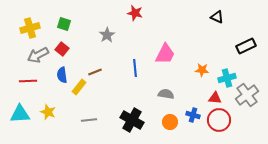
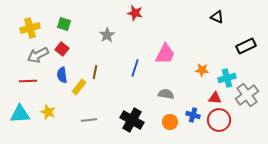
blue line: rotated 24 degrees clockwise
brown line: rotated 56 degrees counterclockwise
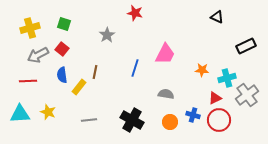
red triangle: rotated 32 degrees counterclockwise
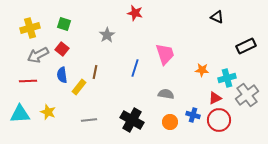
pink trapezoid: rotated 45 degrees counterclockwise
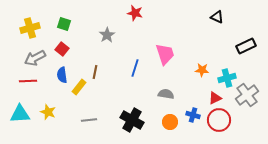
gray arrow: moved 3 px left, 3 px down
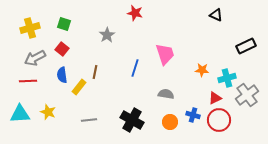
black triangle: moved 1 px left, 2 px up
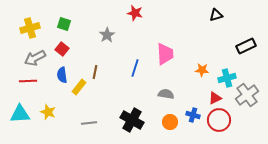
black triangle: rotated 40 degrees counterclockwise
pink trapezoid: rotated 15 degrees clockwise
gray line: moved 3 px down
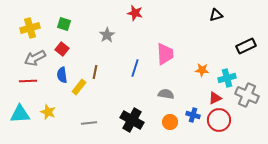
gray cross: rotated 30 degrees counterclockwise
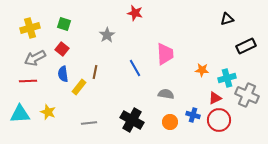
black triangle: moved 11 px right, 4 px down
blue line: rotated 48 degrees counterclockwise
blue semicircle: moved 1 px right, 1 px up
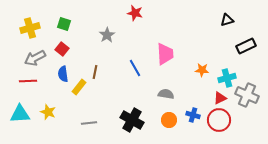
black triangle: moved 1 px down
red triangle: moved 5 px right
orange circle: moved 1 px left, 2 px up
